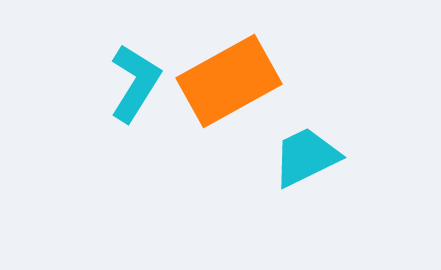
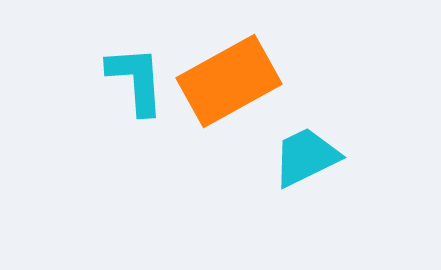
cyan L-shape: moved 1 px right, 3 px up; rotated 36 degrees counterclockwise
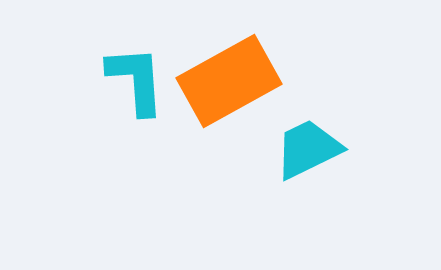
cyan trapezoid: moved 2 px right, 8 px up
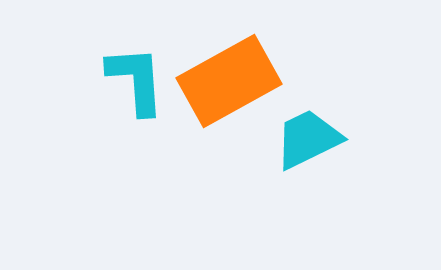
cyan trapezoid: moved 10 px up
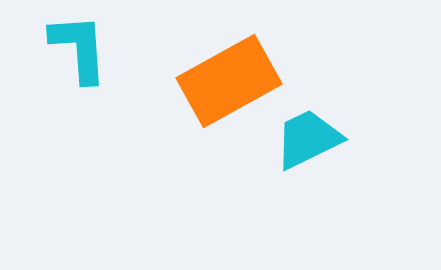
cyan L-shape: moved 57 px left, 32 px up
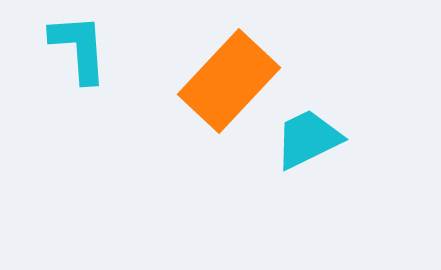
orange rectangle: rotated 18 degrees counterclockwise
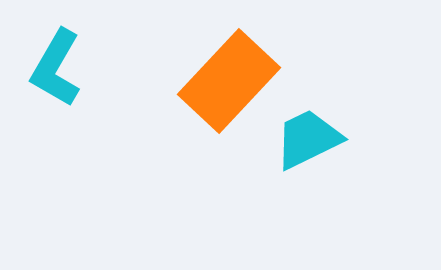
cyan L-shape: moved 23 px left, 20 px down; rotated 146 degrees counterclockwise
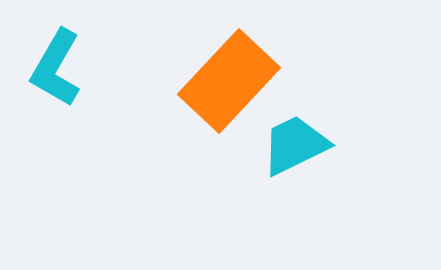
cyan trapezoid: moved 13 px left, 6 px down
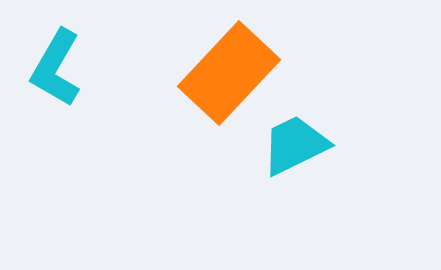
orange rectangle: moved 8 px up
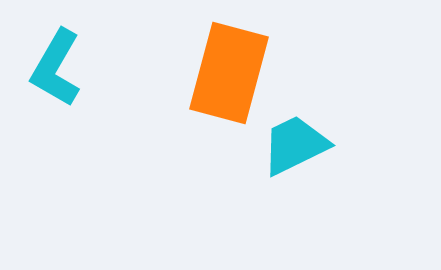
orange rectangle: rotated 28 degrees counterclockwise
